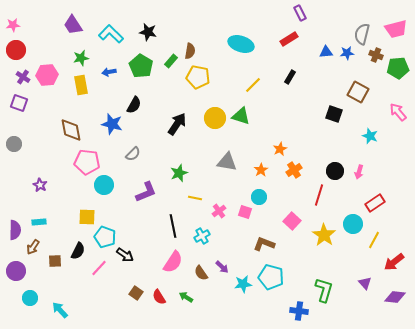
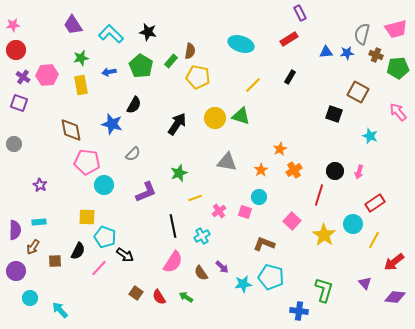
yellow line at (195, 198): rotated 32 degrees counterclockwise
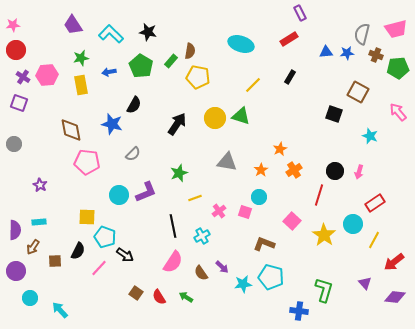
cyan circle at (104, 185): moved 15 px right, 10 px down
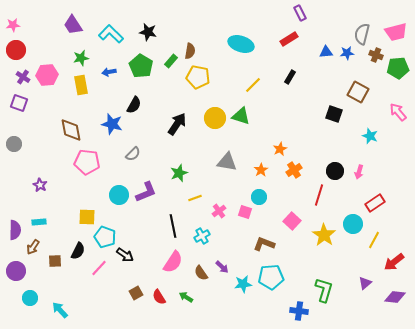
pink trapezoid at (396, 29): moved 3 px down
cyan pentagon at (271, 277): rotated 20 degrees counterclockwise
purple triangle at (365, 283): rotated 32 degrees clockwise
brown square at (136, 293): rotated 24 degrees clockwise
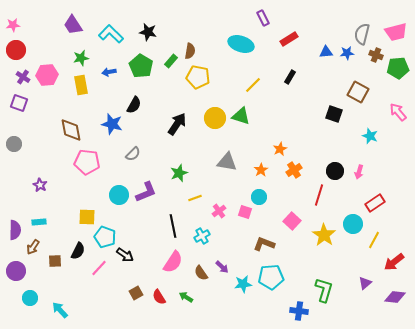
purple rectangle at (300, 13): moved 37 px left, 5 px down
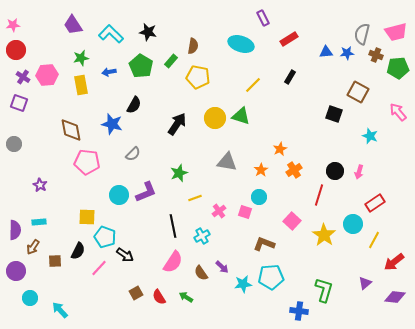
brown semicircle at (190, 51): moved 3 px right, 5 px up
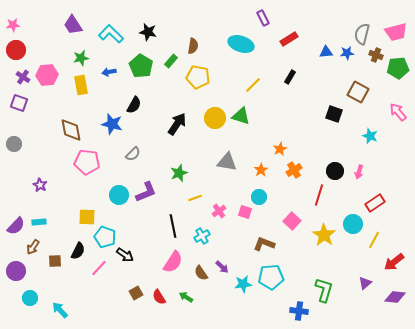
purple semicircle at (15, 230): moved 1 px right, 4 px up; rotated 42 degrees clockwise
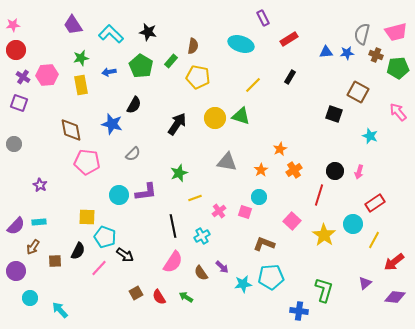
purple L-shape at (146, 192): rotated 15 degrees clockwise
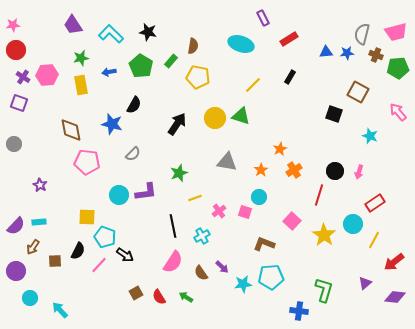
pink line at (99, 268): moved 3 px up
